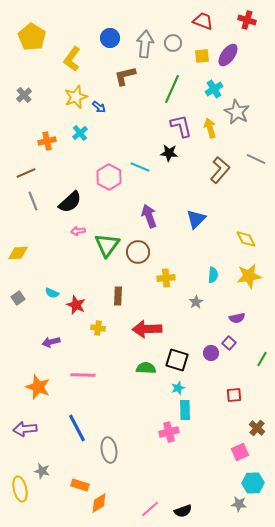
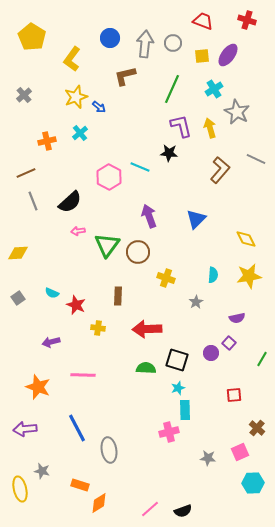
yellow cross at (166, 278): rotated 24 degrees clockwise
gray star at (239, 504): moved 31 px left, 46 px up
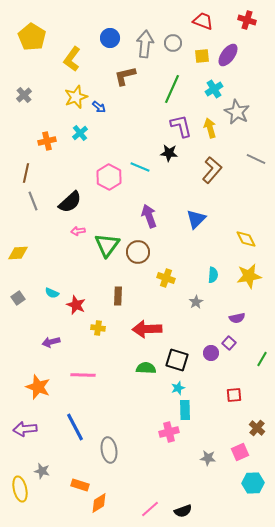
brown L-shape at (220, 170): moved 8 px left
brown line at (26, 173): rotated 54 degrees counterclockwise
blue line at (77, 428): moved 2 px left, 1 px up
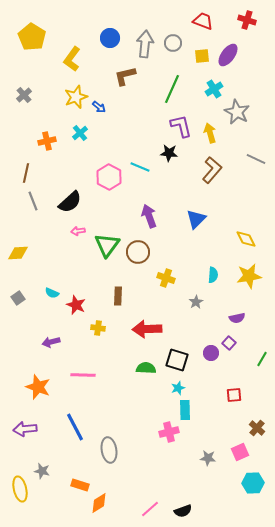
yellow arrow at (210, 128): moved 5 px down
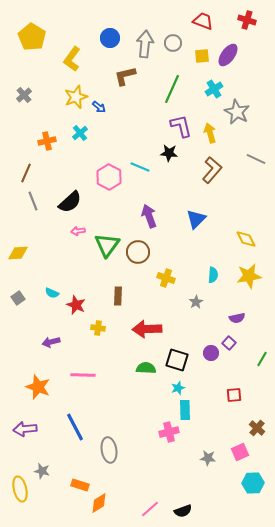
brown line at (26, 173): rotated 12 degrees clockwise
